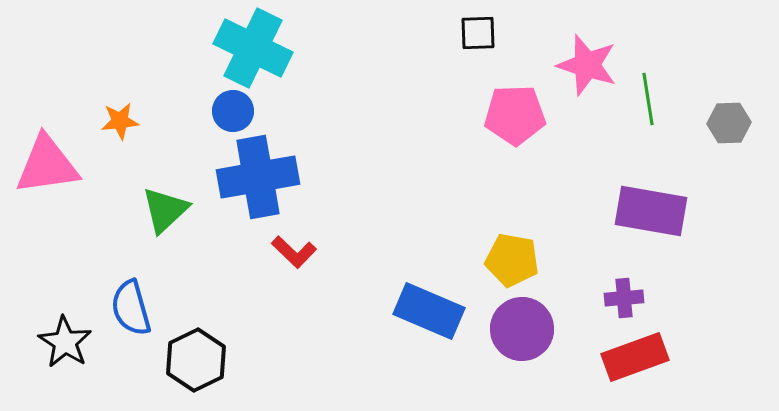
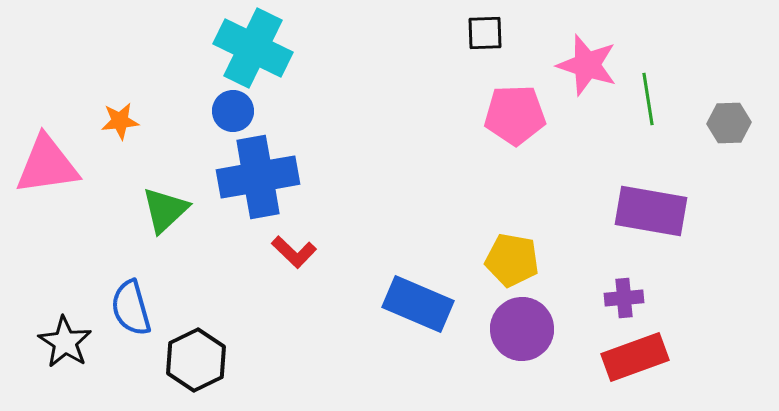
black square: moved 7 px right
blue rectangle: moved 11 px left, 7 px up
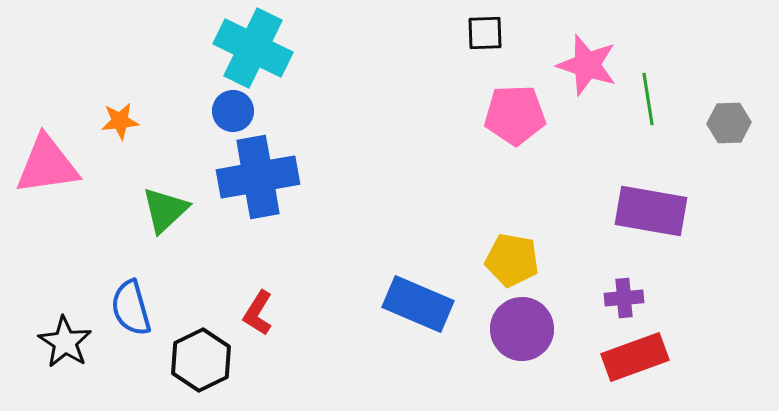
red L-shape: moved 36 px left, 61 px down; rotated 78 degrees clockwise
black hexagon: moved 5 px right
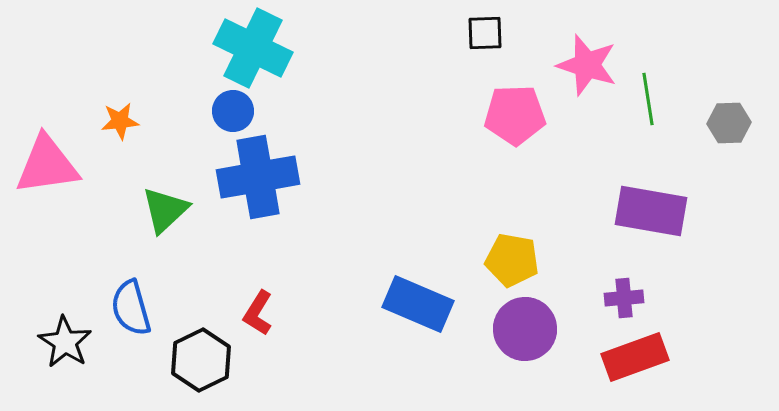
purple circle: moved 3 px right
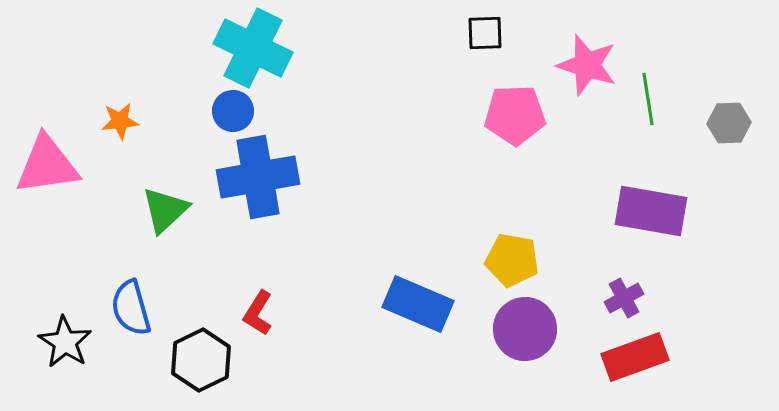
purple cross: rotated 24 degrees counterclockwise
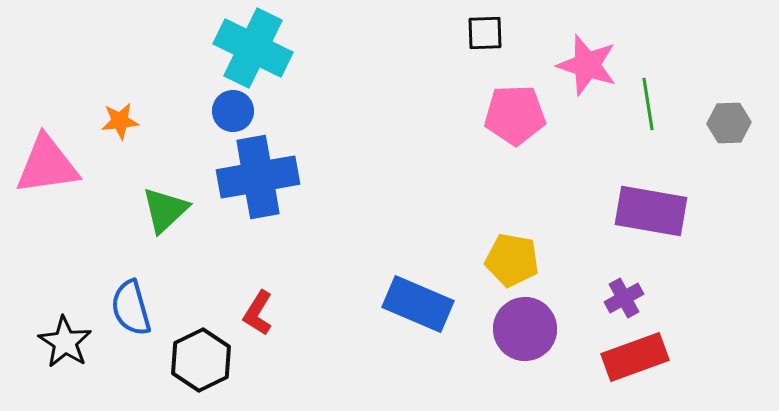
green line: moved 5 px down
